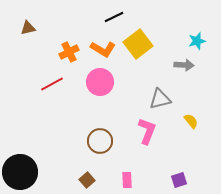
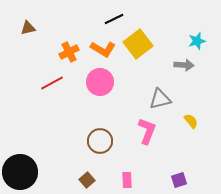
black line: moved 2 px down
red line: moved 1 px up
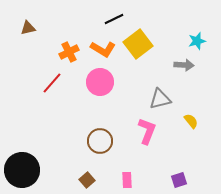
red line: rotated 20 degrees counterclockwise
black circle: moved 2 px right, 2 px up
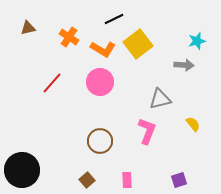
orange cross: moved 15 px up; rotated 30 degrees counterclockwise
yellow semicircle: moved 2 px right, 3 px down
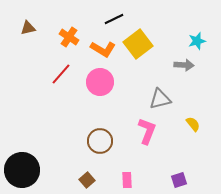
red line: moved 9 px right, 9 px up
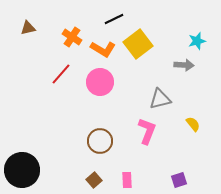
orange cross: moved 3 px right
brown square: moved 7 px right
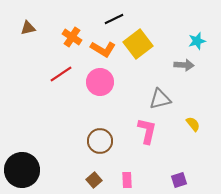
red line: rotated 15 degrees clockwise
pink L-shape: rotated 8 degrees counterclockwise
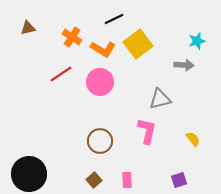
yellow semicircle: moved 15 px down
black circle: moved 7 px right, 4 px down
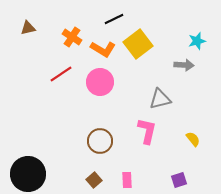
black circle: moved 1 px left
